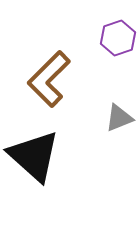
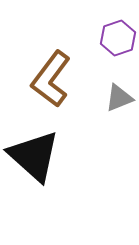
brown L-shape: moved 2 px right; rotated 8 degrees counterclockwise
gray triangle: moved 20 px up
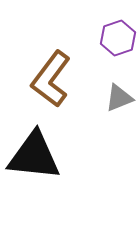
black triangle: rotated 36 degrees counterclockwise
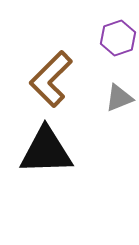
brown L-shape: rotated 8 degrees clockwise
black triangle: moved 12 px right, 5 px up; rotated 8 degrees counterclockwise
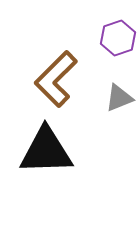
brown L-shape: moved 5 px right
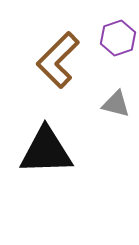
brown L-shape: moved 2 px right, 19 px up
gray triangle: moved 3 px left, 6 px down; rotated 36 degrees clockwise
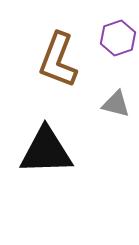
brown L-shape: rotated 24 degrees counterclockwise
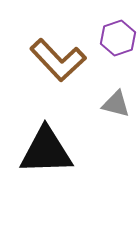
brown L-shape: rotated 64 degrees counterclockwise
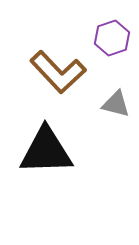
purple hexagon: moved 6 px left
brown L-shape: moved 12 px down
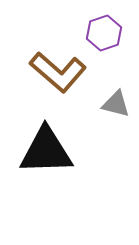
purple hexagon: moved 8 px left, 5 px up
brown L-shape: rotated 6 degrees counterclockwise
